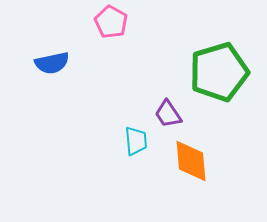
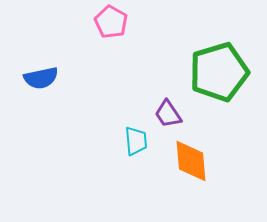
blue semicircle: moved 11 px left, 15 px down
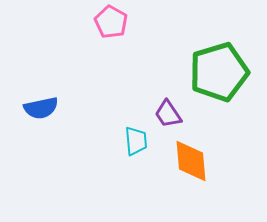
blue semicircle: moved 30 px down
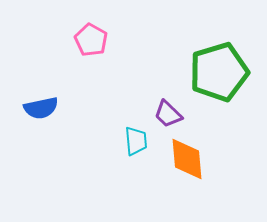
pink pentagon: moved 20 px left, 18 px down
purple trapezoid: rotated 12 degrees counterclockwise
orange diamond: moved 4 px left, 2 px up
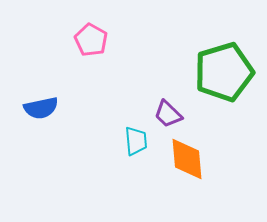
green pentagon: moved 5 px right
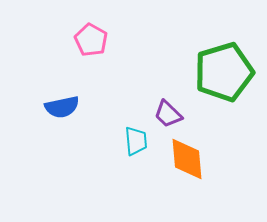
blue semicircle: moved 21 px right, 1 px up
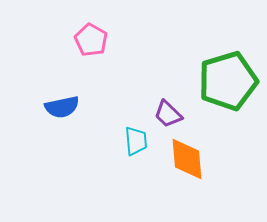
green pentagon: moved 4 px right, 9 px down
